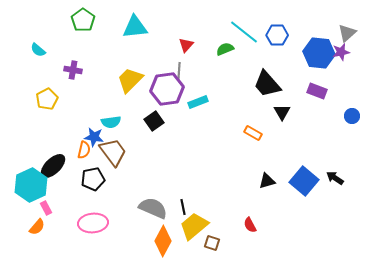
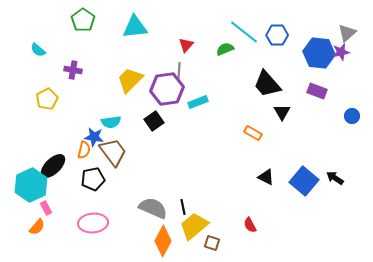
black triangle at (267, 181): moved 1 px left, 4 px up; rotated 42 degrees clockwise
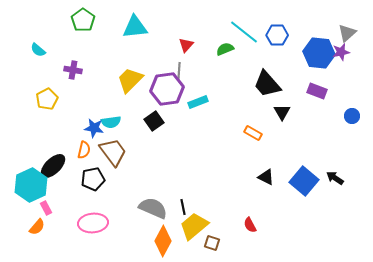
blue star at (94, 137): moved 9 px up
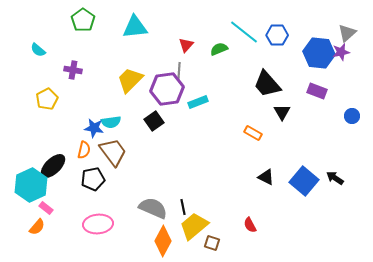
green semicircle at (225, 49): moved 6 px left
pink rectangle at (46, 208): rotated 24 degrees counterclockwise
pink ellipse at (93, 223): moved 5 px right, 1 px down
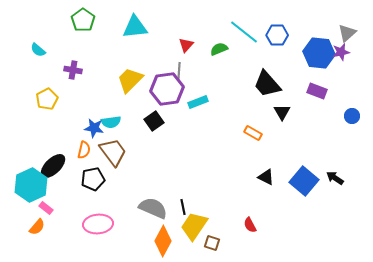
yellow trapezoid at (194, 226): rotated 16 degrees counterclockwise
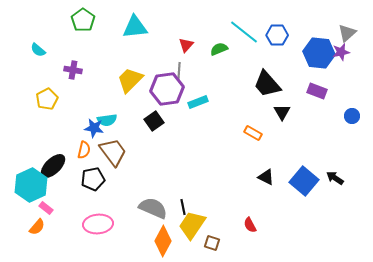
cyan semicircle at (111, 122): moved 4 px left, 2 px up
yellow trapezoid at (194, 226): moved 2 px left, 1 px up
